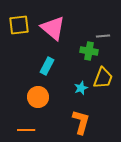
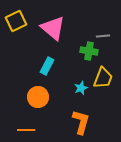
yellow square: moved 3 px left, 4 px up; rotated 20 degrees counterclockwise
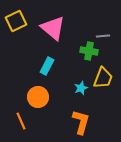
orange line: moved 5 px left, 9 px up; rotated 66 degrees clockwise
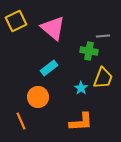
cyan rectangle: moved 2 px right, 2 px down; rotated 24 degrees clockwise
cyan star: rotated 16 degrees counterclockwise
orange L-shape: rotated 70 degrees clockwise
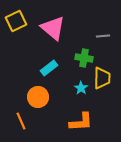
green cross: moved 5 px left, 7 px down
yellow trapezoid: moved 1 px left; rotated 20 degrees counterclockwise
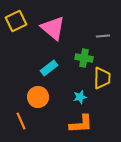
cyan star: moved 1 px left, 9 px down; rotated 24 degrees clockwise
orange L-shape: moved 2 px down
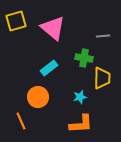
yellow square: rotated 10 degrees clockwise
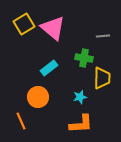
yellow square: moved 8 px right, 3 px down; rotated 15 degrees counterclockwise
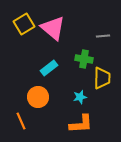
green cross: moved 1 px down
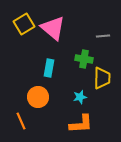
cyan rectangle: rotated 42 degrees counterclockwise
